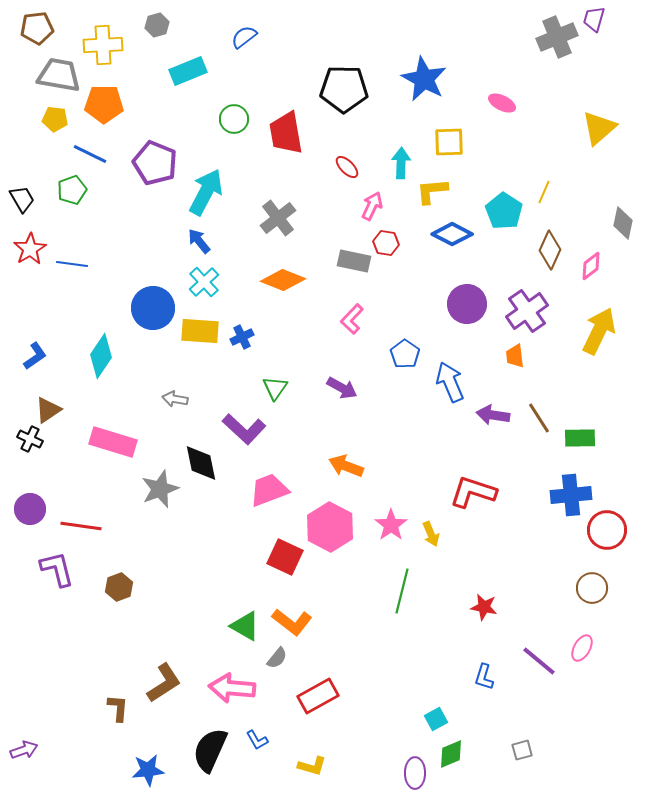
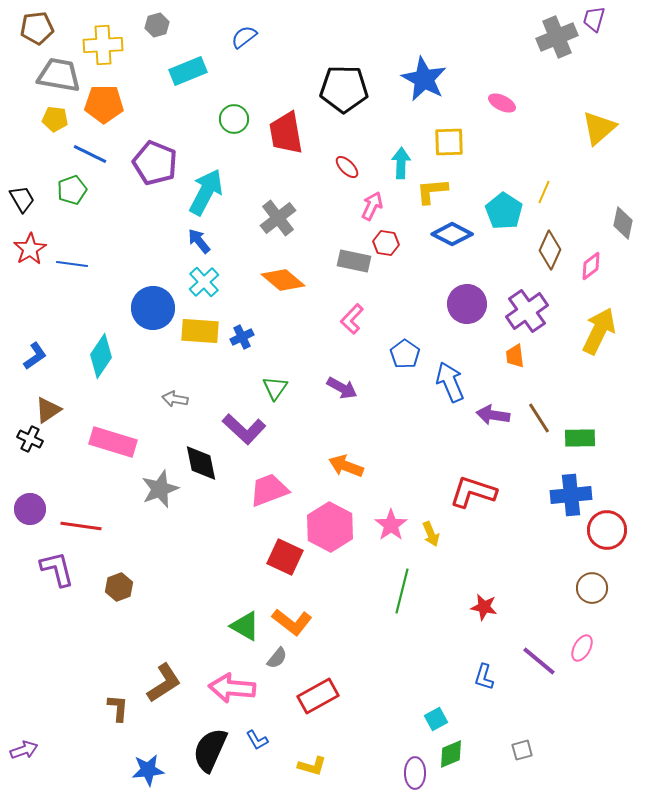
orange diamond at (283, 280): rotated 18 degrees clockwise
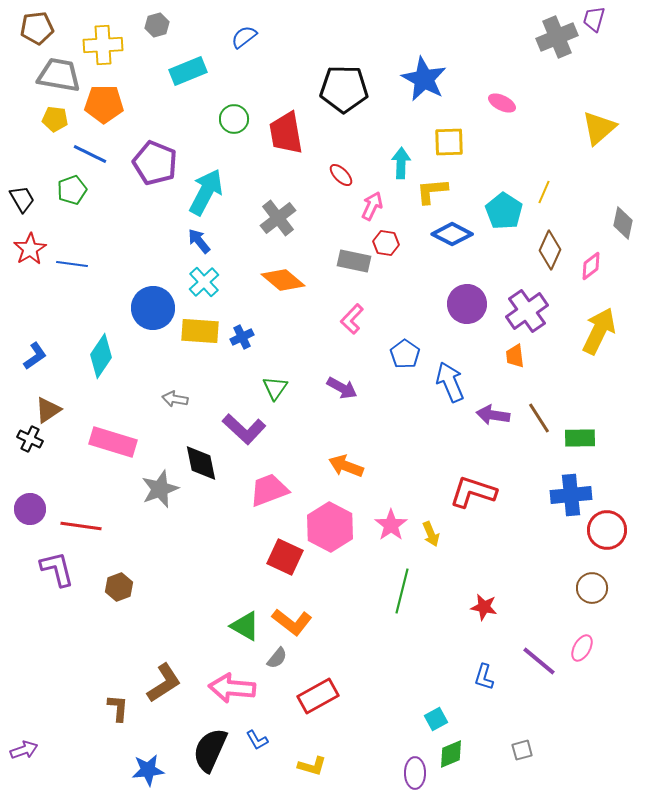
red ellipse at (347, 167): moved 6 px left, 8 px down
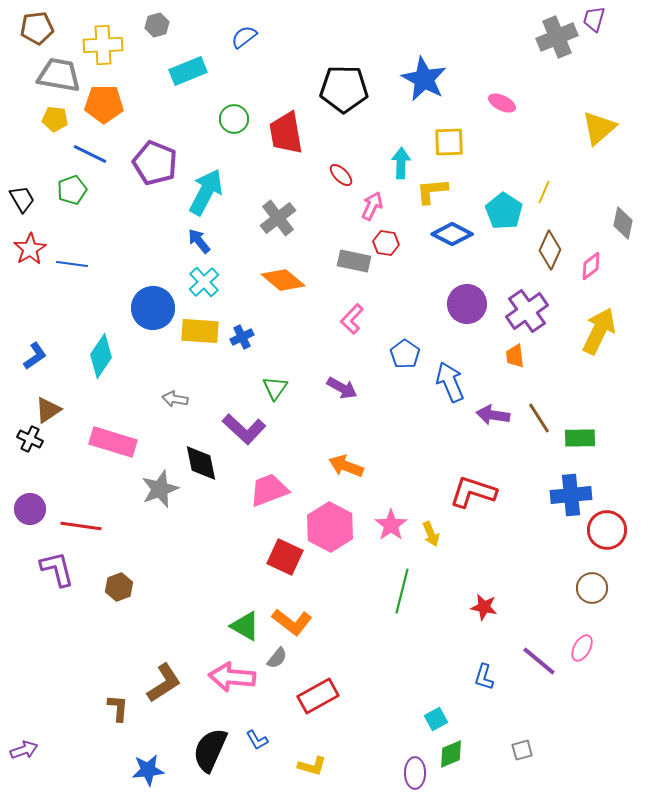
pink arrow at (232, 688): moved 11 px up
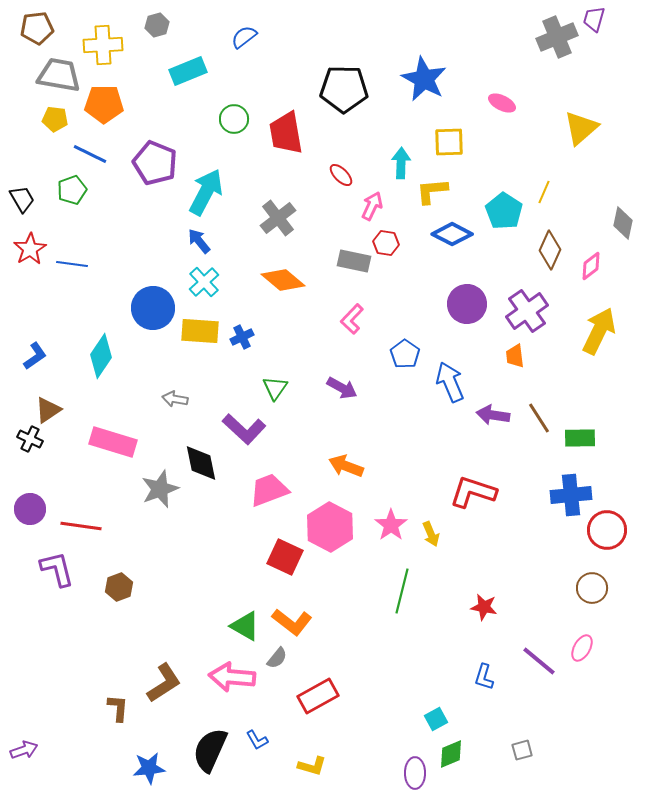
yellow triangle at (599, 128): moved 18 px left
blue star at (148, 770): moved 1 px right, 2 px up
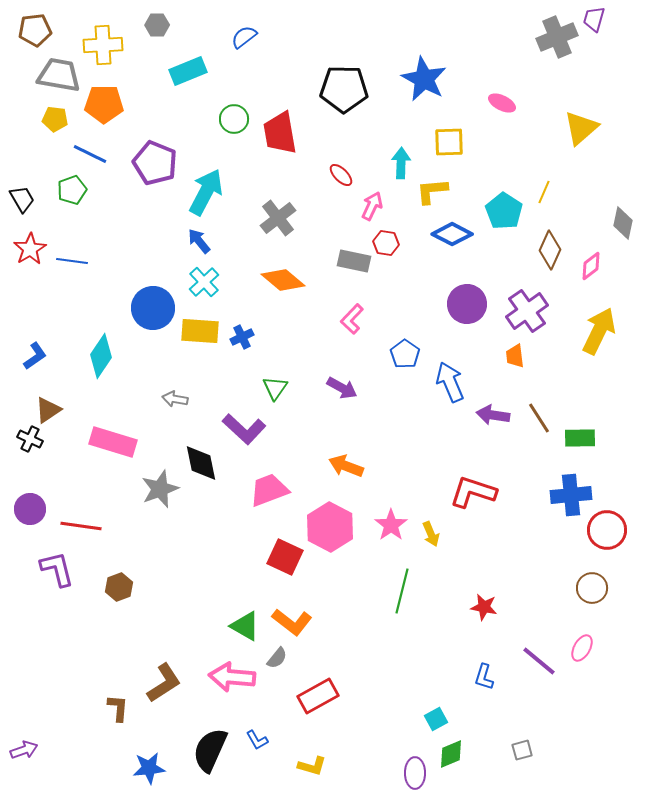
gray hexagon at (157, 25): rotated 15 degrees clockwise
brown pentagon at (37, 28): moved 2 px left, 2 px down
red trapezoid at (286, 133): moved 6 px left
blue line at (72, 264): moved 3 px up
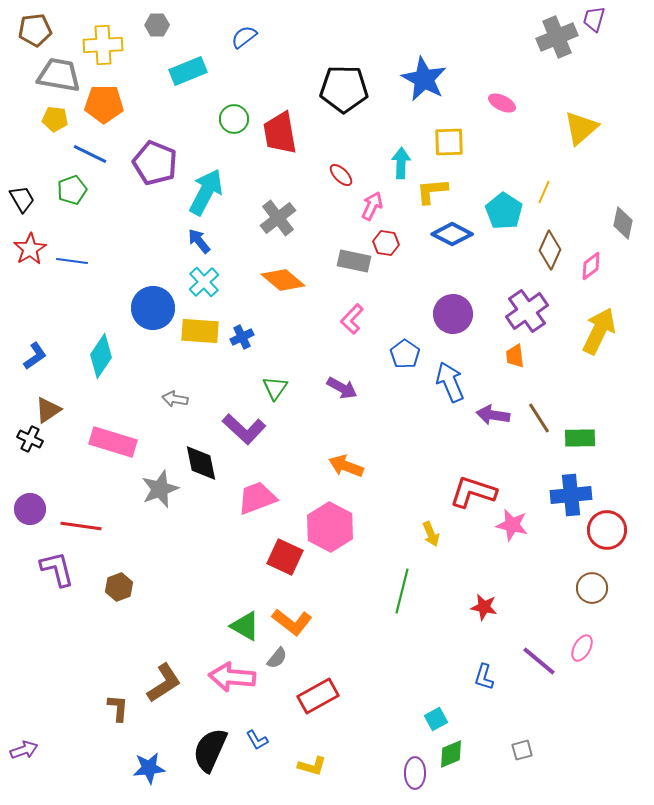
purple circle at (467, 304): moved 14 px left, 10 px down
pink trapezoid at (269, 490): moved 12 px left, 8 px down
pink star at (391, 525): moved 121 px right; rotated 24 degrees counterclockwise
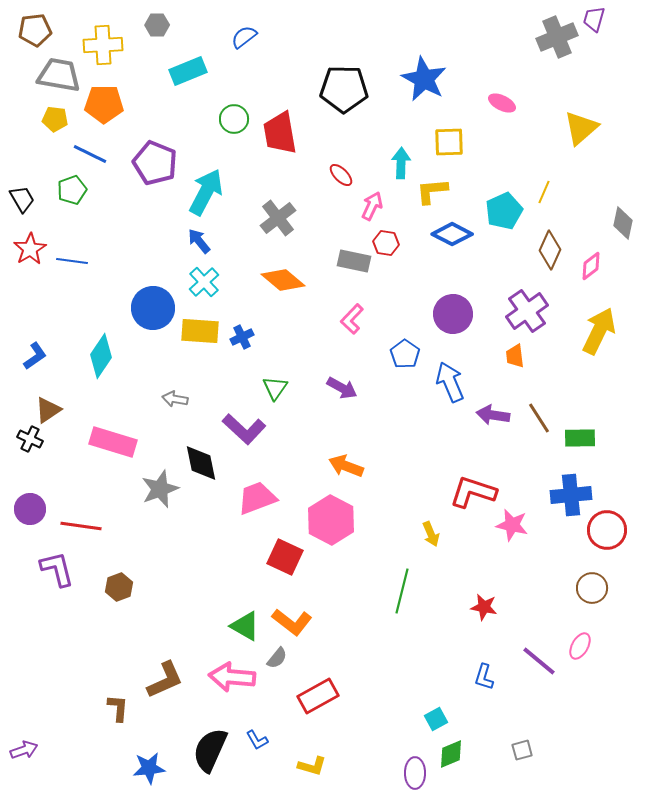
cyan pentagon at (504, 211): rotated 15 degrees clockwise
pink hexagon at (330, 527): moved 1 px right, 7 px up
pink ellipse at (582, 648): moved 2 px left, 2 px up
brown L-shape at (164, 683): moved 1 px right, 3 px up; rotated 9 degrees clockwise
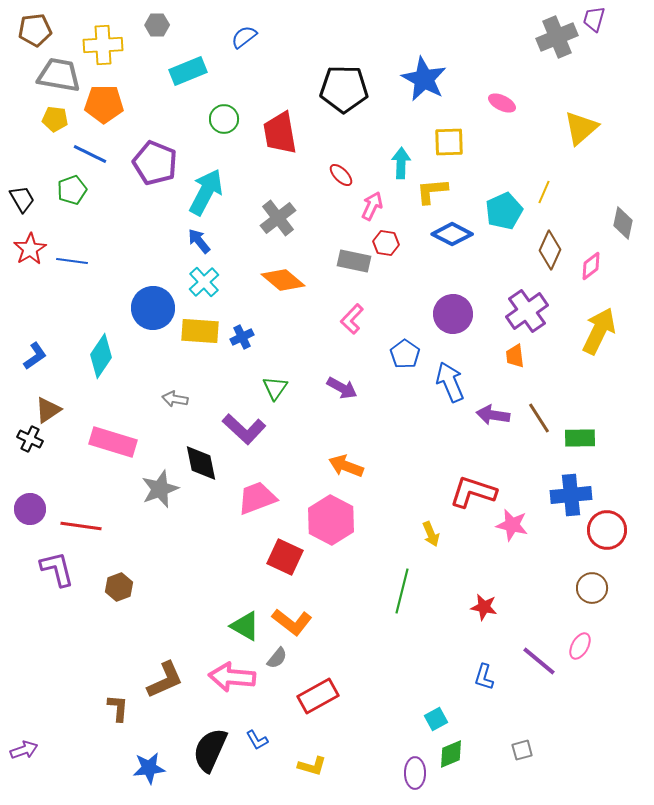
green circle at (234, 119): moved 10 px left
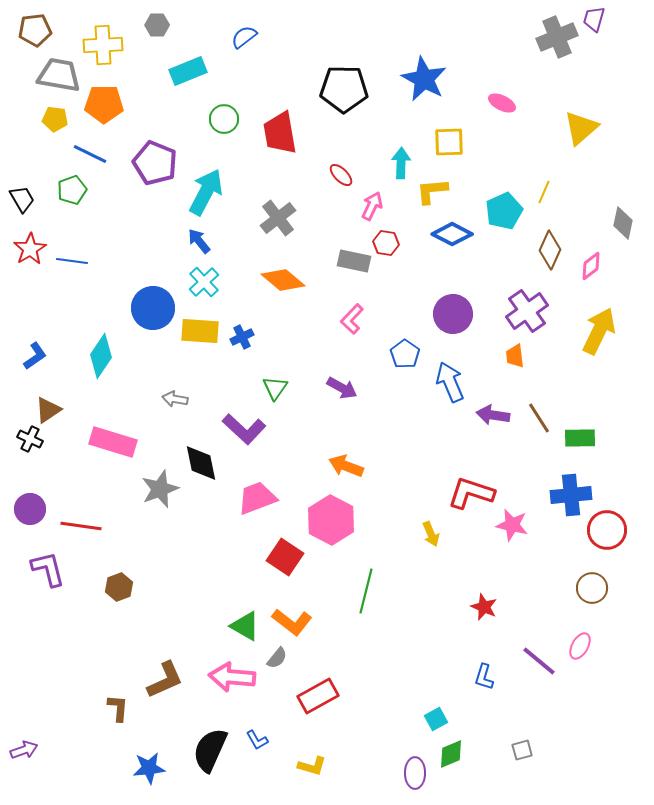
red L-shape at (473, 492): moved 2 px left, 1 px down
red square at (285, 557): rotated 9 degrees clockwise
purple L-shape at (57, 569): moved 9 px left
green line at (402, 591): moved 36 px left
red star at (484, 607): rotated 12 degrees clockwise
